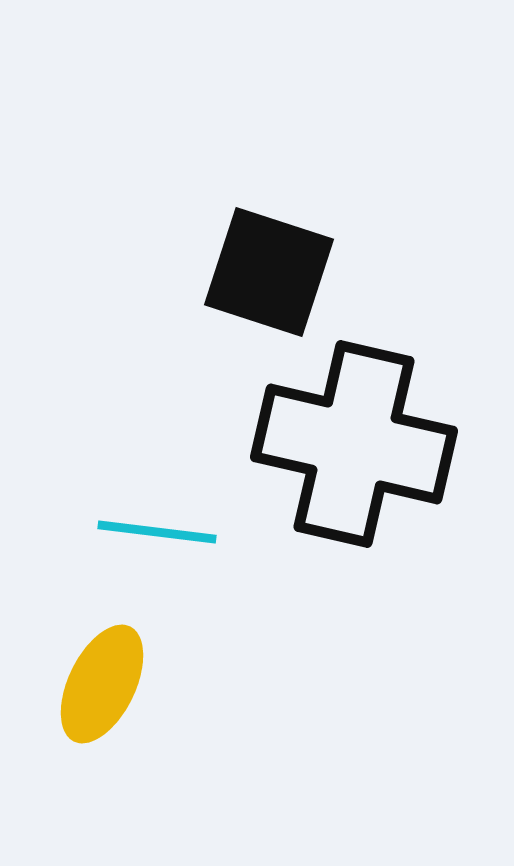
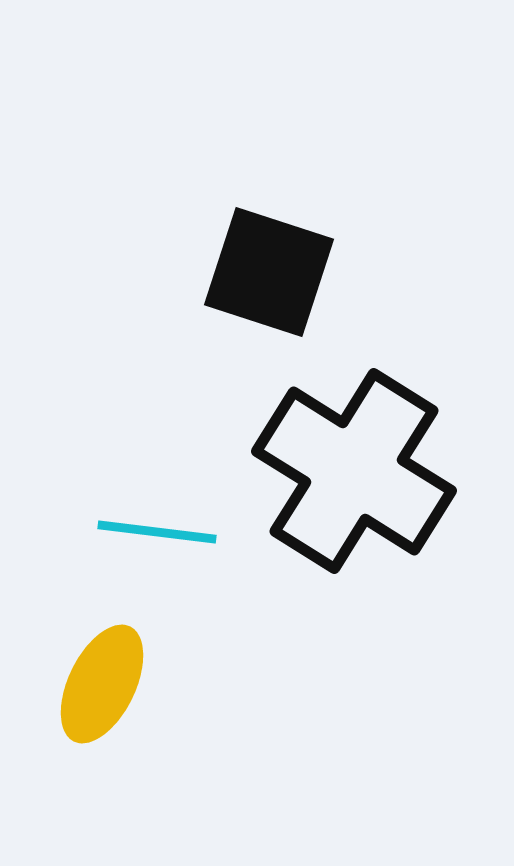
black cross: moved 27 px down; rotated 19 degrees clockwise
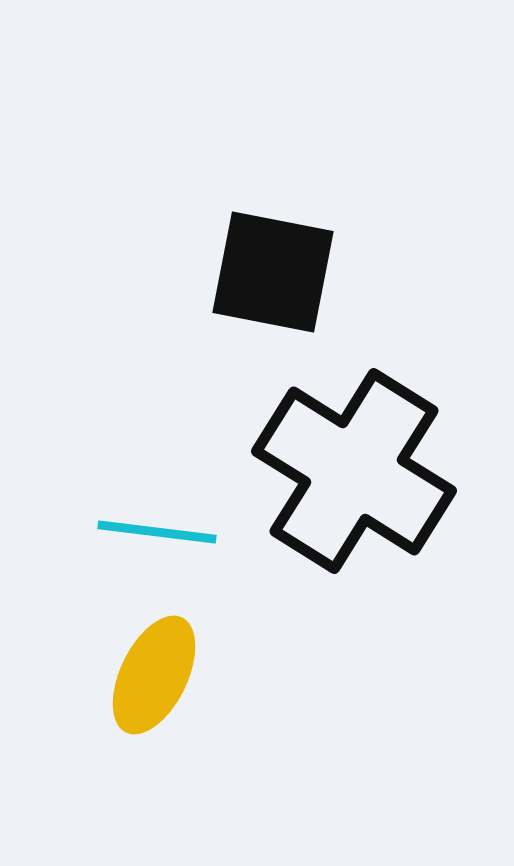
black square: moved 4 px right; rotated 7 degrees counterclockwise
yellow ellipse: moved 52 px right, 9 px up
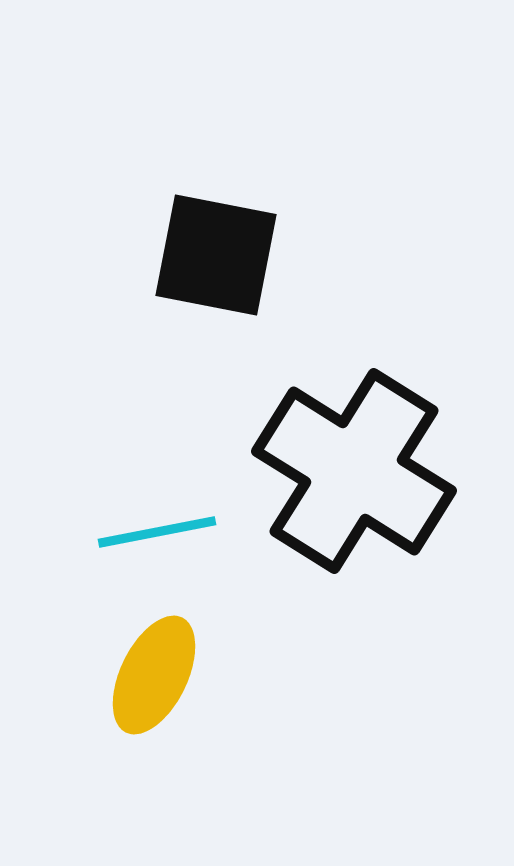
black square: moved 57 px left, 17 px up
cyan line: rotated 18 degrees counterclockwise
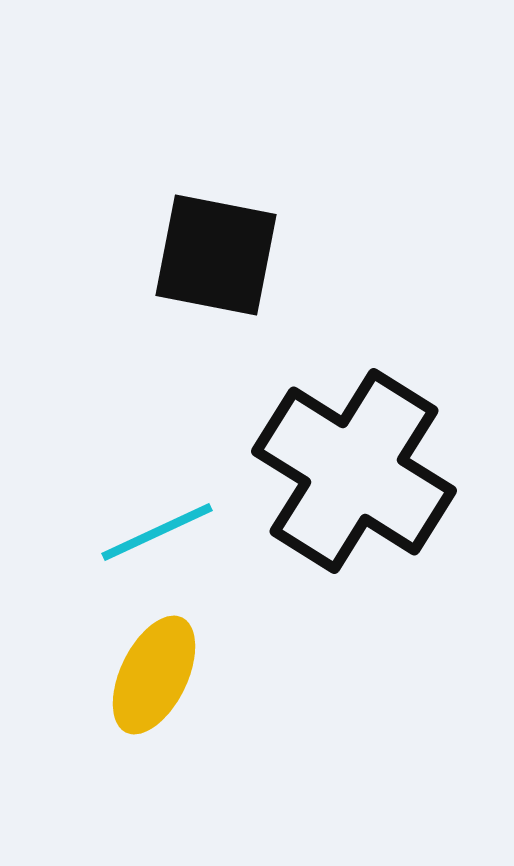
cyan line: rotated 14 degrees counterclockwise
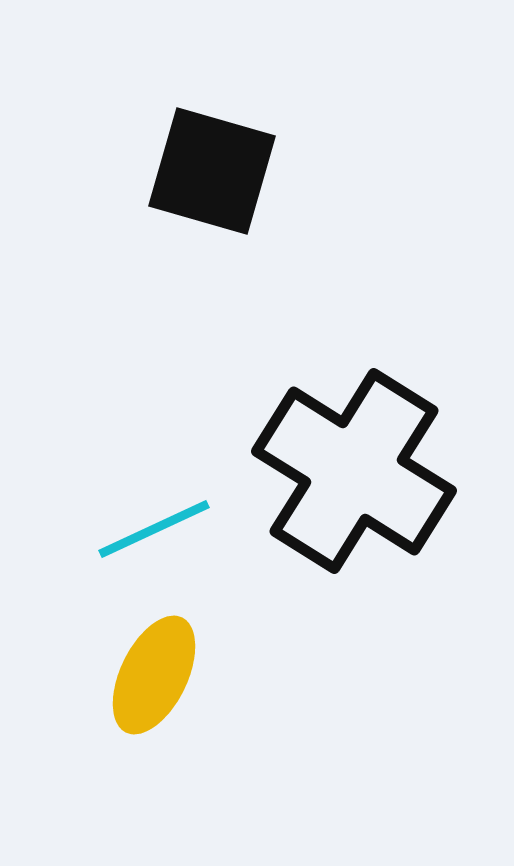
black square: moved 4 px left, 84 px up; rotated 5 degrees clockwise
cyan line: moved 3 px left, 3 px up
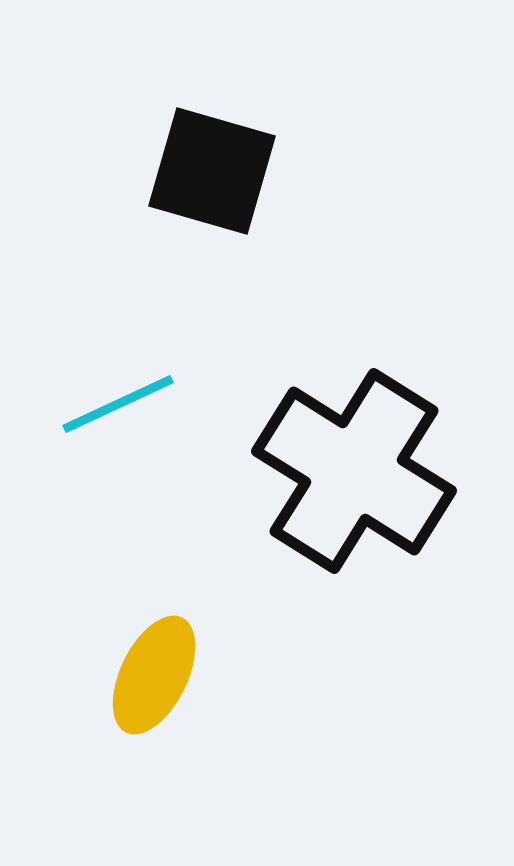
cyan line: moved 36 px left, 125 px up
